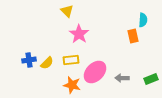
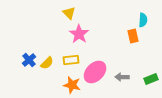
yellow triangle: moved 2 px right, 2 px down
blue cross: rotated 32 degrees counterclockwise
gray arrow: moved 1 px up
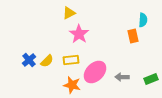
yellow triangle: rotated 48 degrees clockwise
yellow semicircle: moved 2 px up
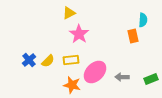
yellow semicircle: moved 1 px right
